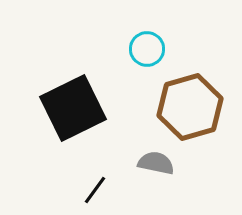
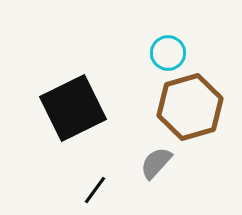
cyan circle: moved 21 px right, 4 px down
gray semicircle: rotated 60 degrees counterclockwise
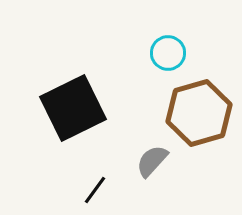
brown hexagon: moved 9 px right, 6 px down
gray semicircle: moved 4 px left, 2 px up
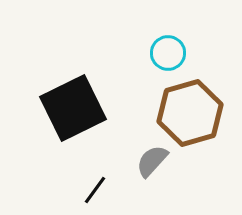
brown hexagon: moved 9 px left
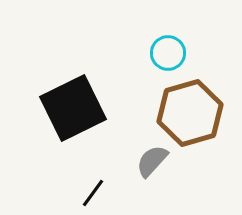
black line: moved 2 px left, 3 px down
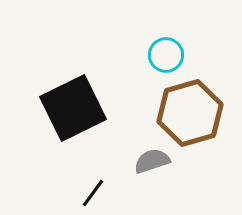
cyan circle: moved 2 px left, 2 px down
gray semicircle: rotated 30 degrees clockwise
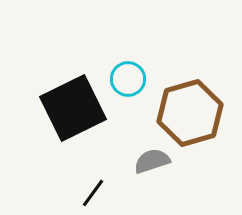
cyan circle: moved 38 px left, 24 px down
